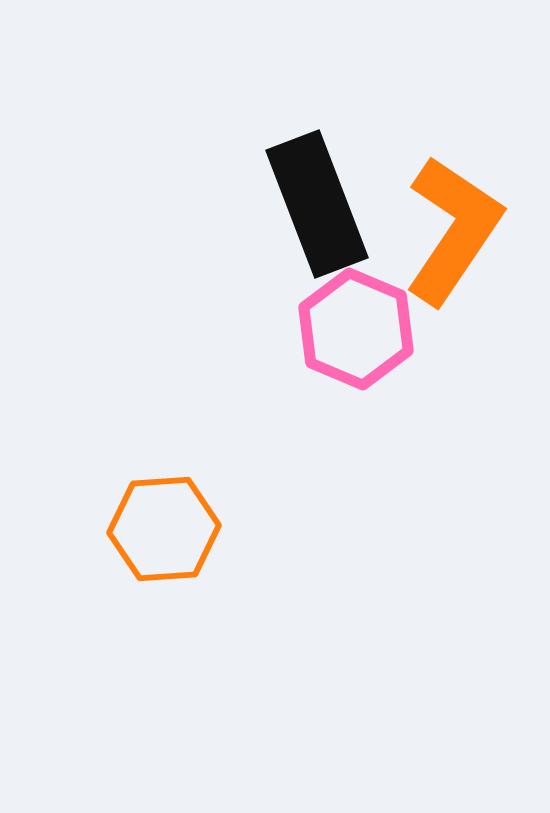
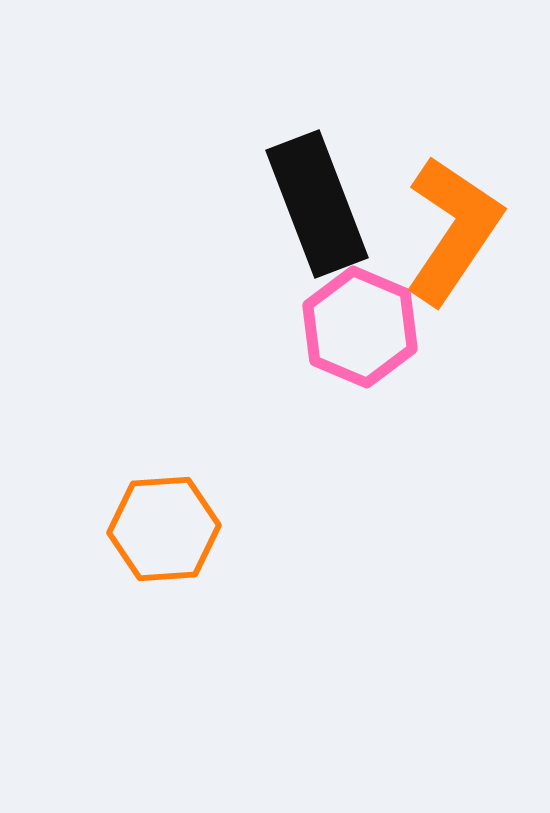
pink hexagon: moved 4 px right, 2 px up
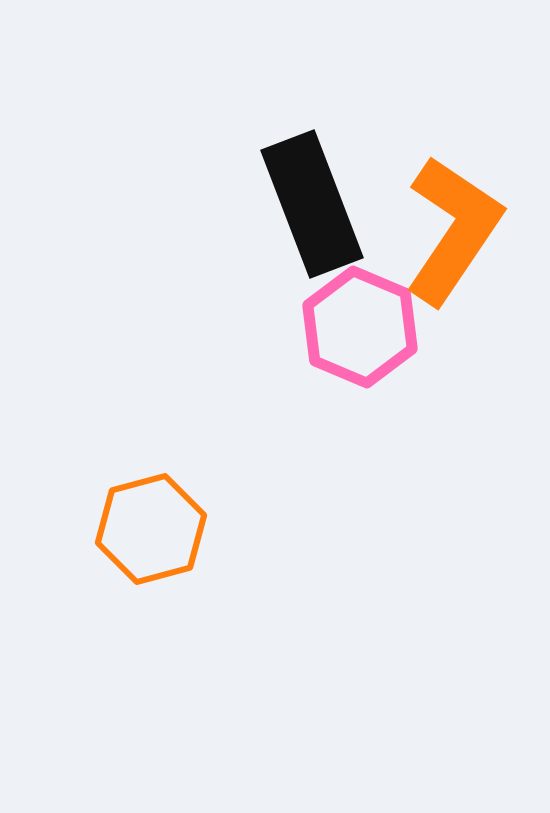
black rectangle: moved 5 px left
orange hexagon: moved 13 px left; rotated 11 degrees counterclockwise
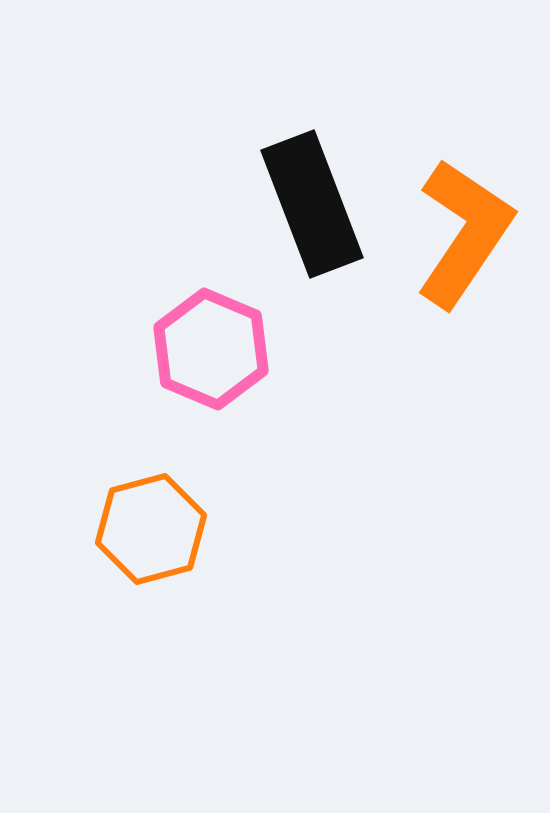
orange L-shape: moved 11 px right, 3 px down
pink hexagon: moved 149 px left, 22 px down
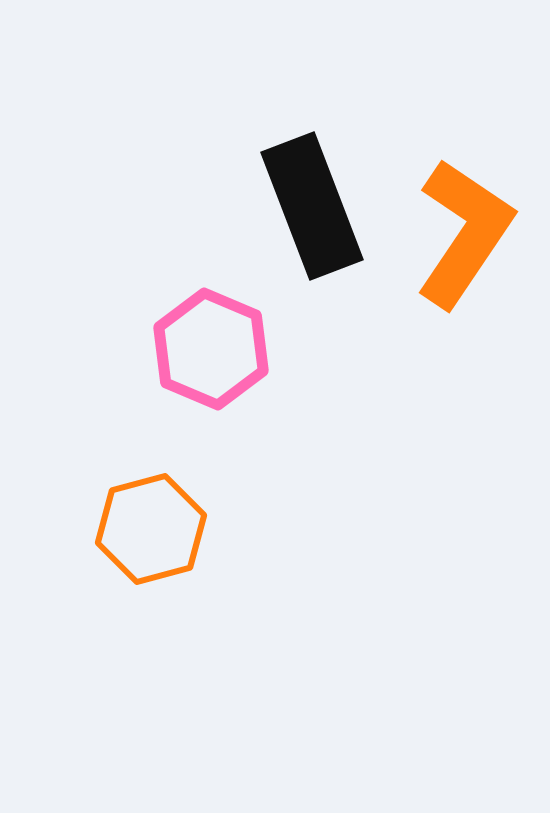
black rectangle: moved 2 px down
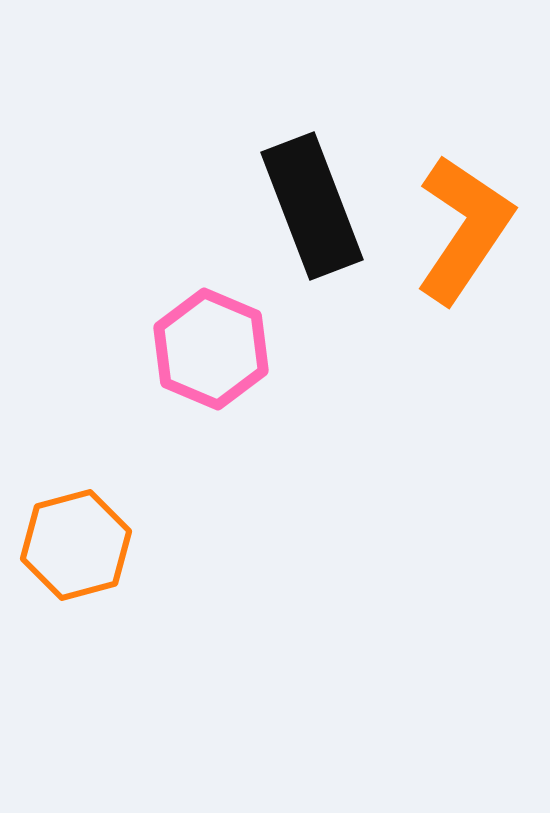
orange L-shape: moved 4 px up
orange hexagon: moved 75 px left, 16 px down
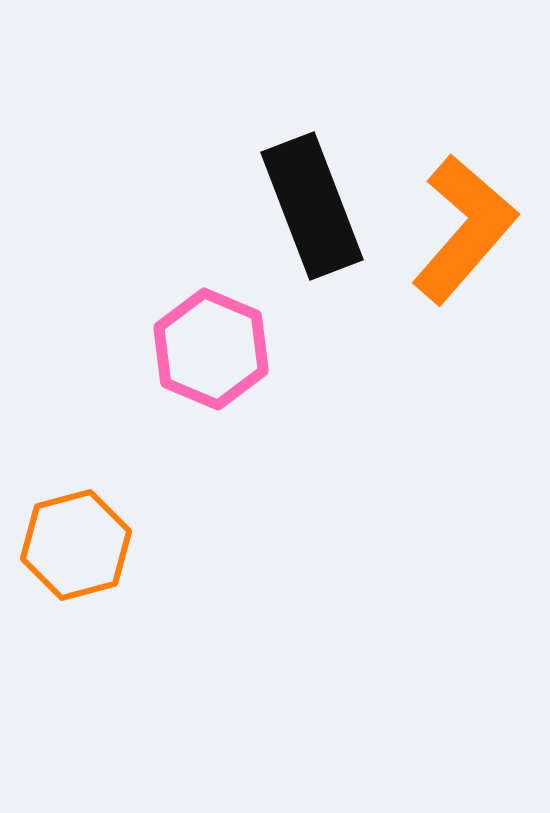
orange L-shape: rotated 7 degrees clockwise
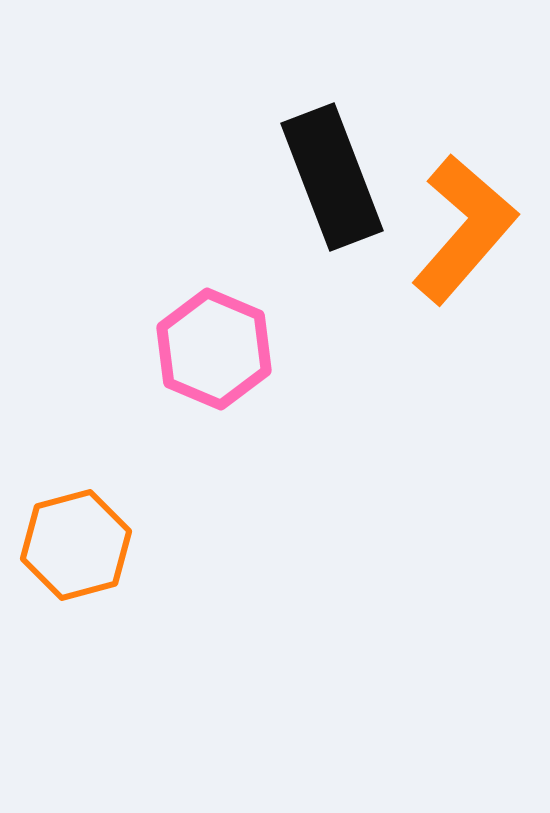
black rectangle: moved 20 px right, 29 px up
pink hexagon: moved 3 px right
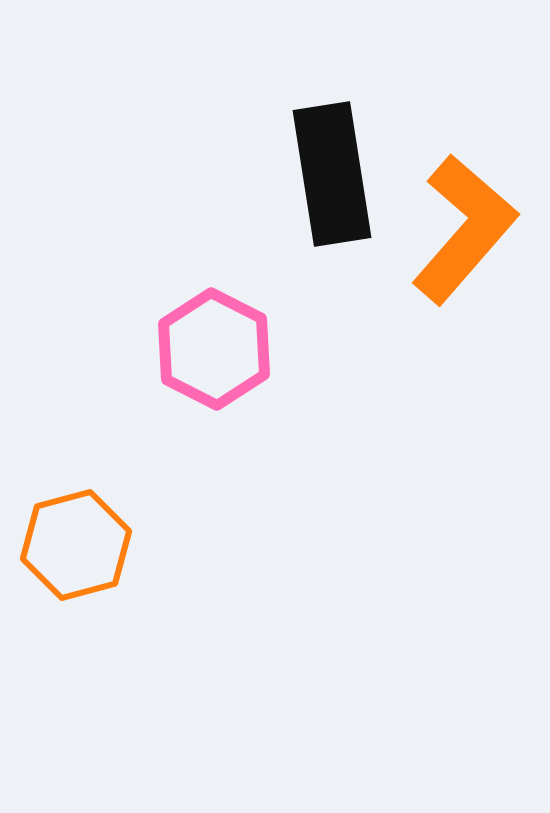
black rectangle: moved 3 px up; rotated 12 degrees clockwise
pink hexagon: rotated 4 degrees clockwise
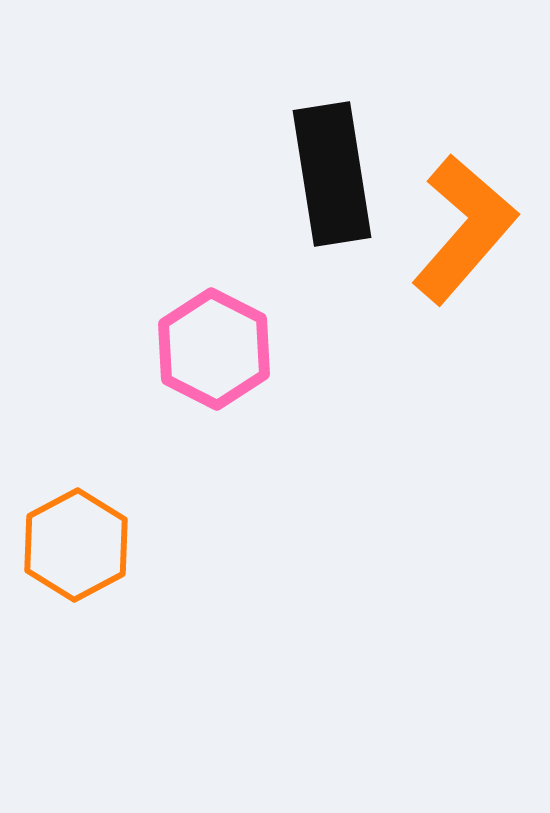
orange hexagon: rotated 13 degrees counterclockwise
